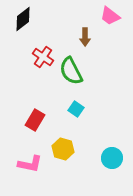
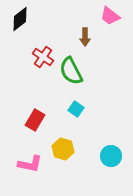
black diamond: moved 3 px left
cyan circle: moved 1 px left, 2 px up
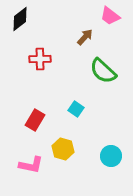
brown arrow: rotated 138 degrees counterclockwise
red cross: moved 3 px left, 2 px down; rotated 35 degrees counterclockwise
green semicircle: moved 32 px right; rotated 20 degrees counterclockwise
pink L-shape: moved 1 px right, 1 px down
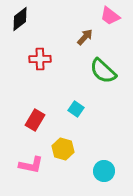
cyan circle: moved 7 px left, 15 px down
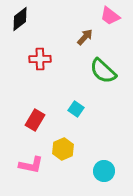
yellow hexagon: rotated 20 degrees clockwise
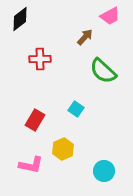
pink trapezoid: rotated 65 degrees counterclockwise
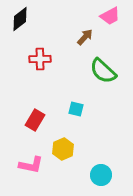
cyan square: rotated 21 degrees counterclockwise
cyan circle: moved 3 px left, 4 px down
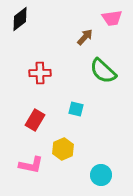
pink trapezoid: moved 2 px right, 2 px down; rotated 20 degrees clockwise
red cross: moved 14 px down
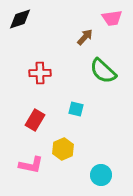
black diamond: rotated 20 degrees clockwise
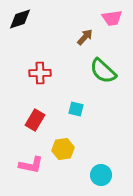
yellow hexagon: rotated 15 degrees clockwise
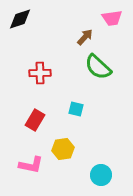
green semicircle: moved 5 px left, 4 px up
